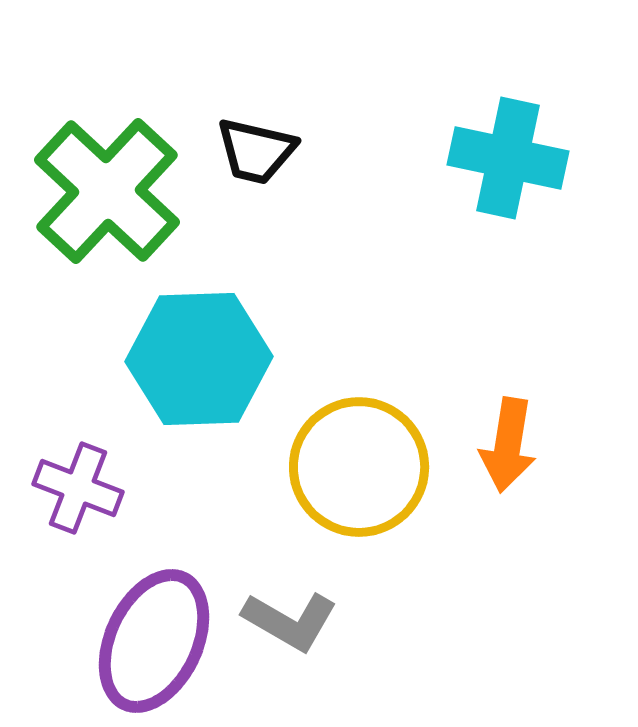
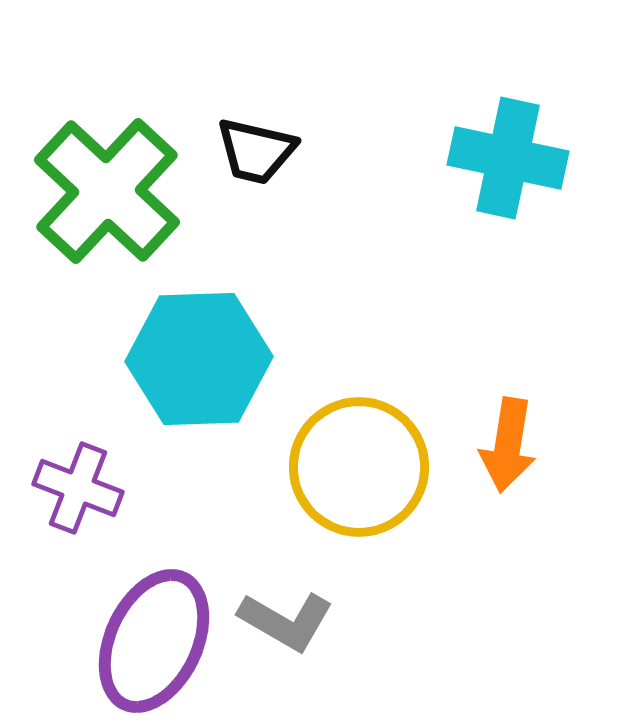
gray L-shape: moved 4 px left
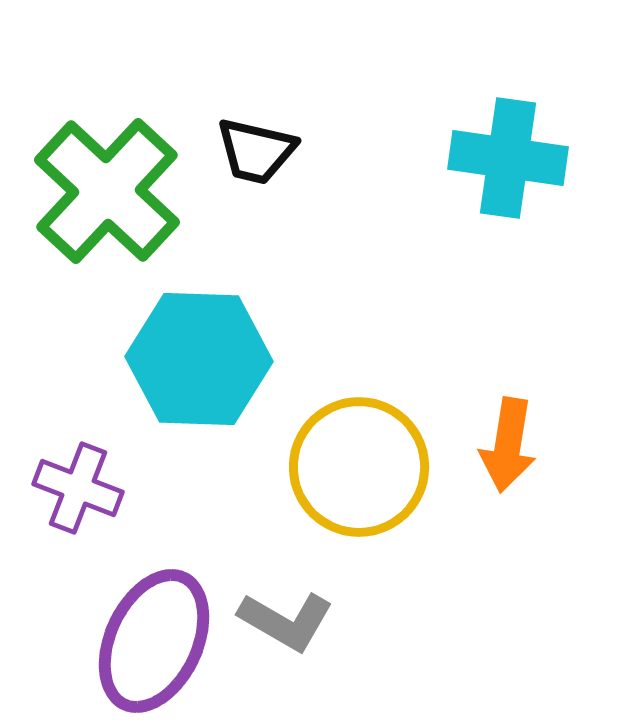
cyan cross: rotated 4 degrees counterclockwise
cyan hexagon: rotated 4 degrees clockwise
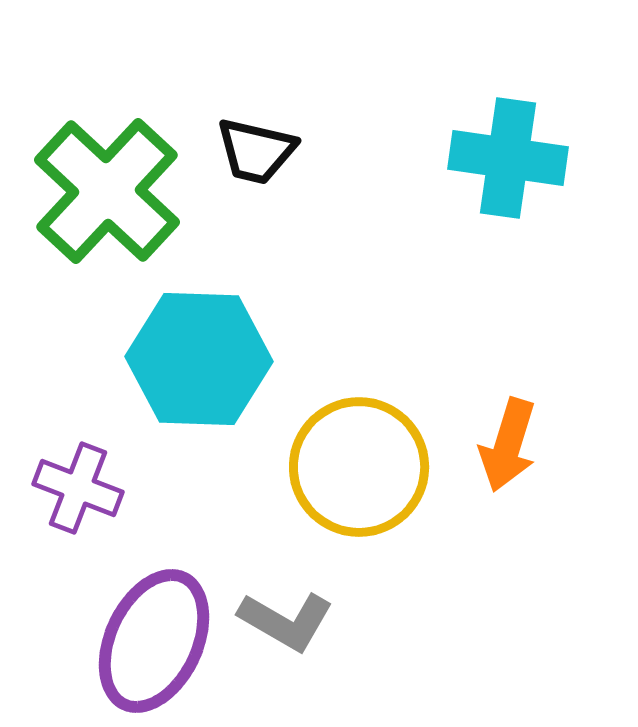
orange arrow: rotated 8 degrees clockwise
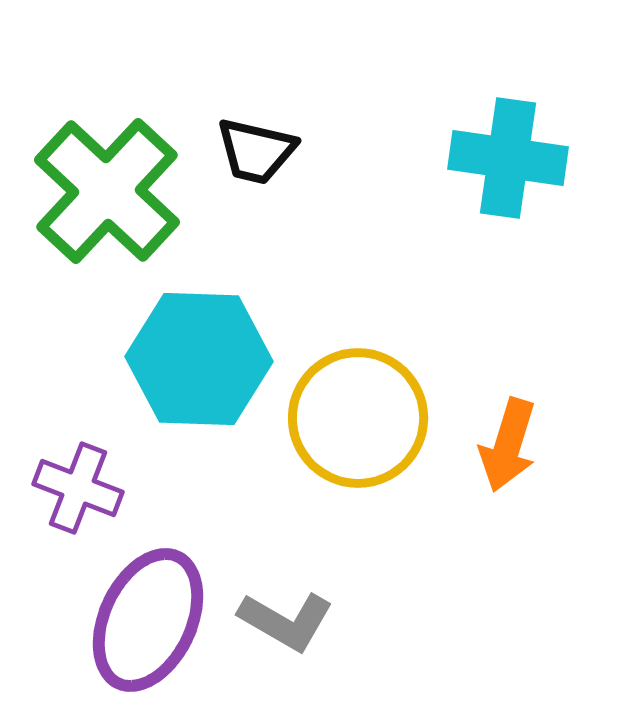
yellow circle: moved 1 px left, 49 px up
purple ellipse: moved 6 px left, 21 px up
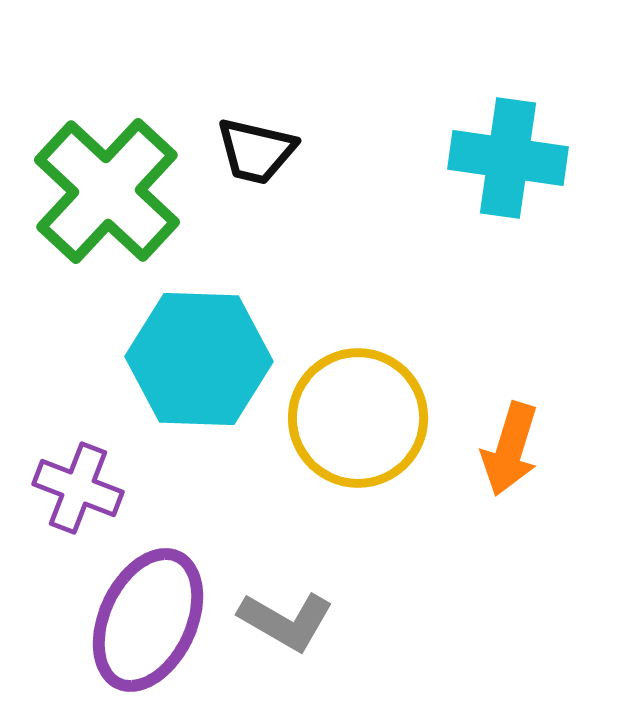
orange arrow: moved 2 px right, 4 px down
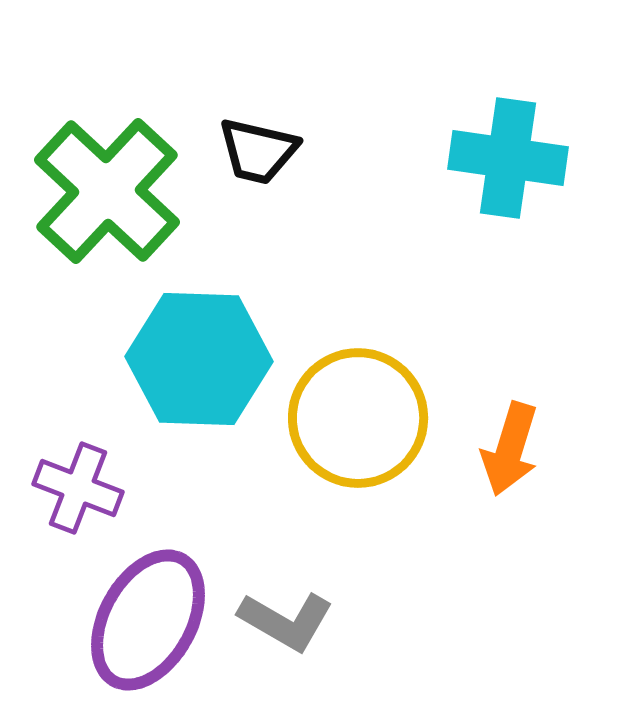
black trapezoid: moved 2 px right
purple ellipse: rotated 4 degrees clockwise
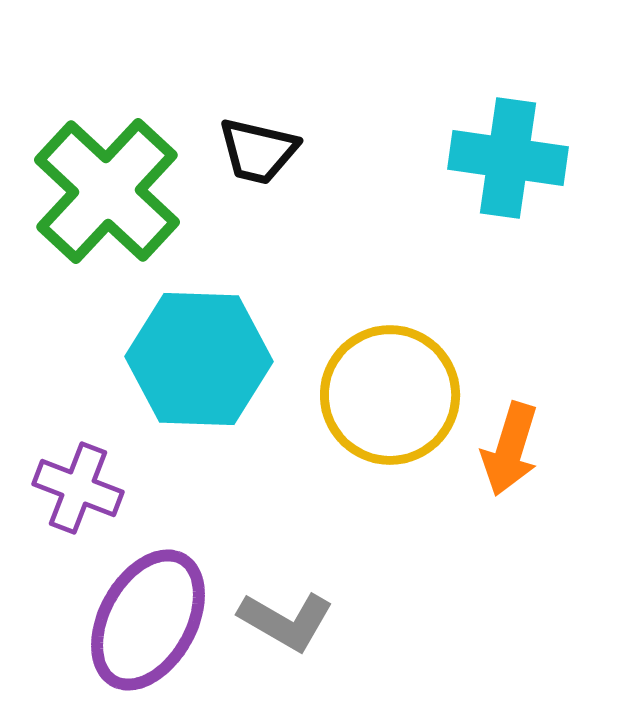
yellow circle: moved 32 px right, 23 px up
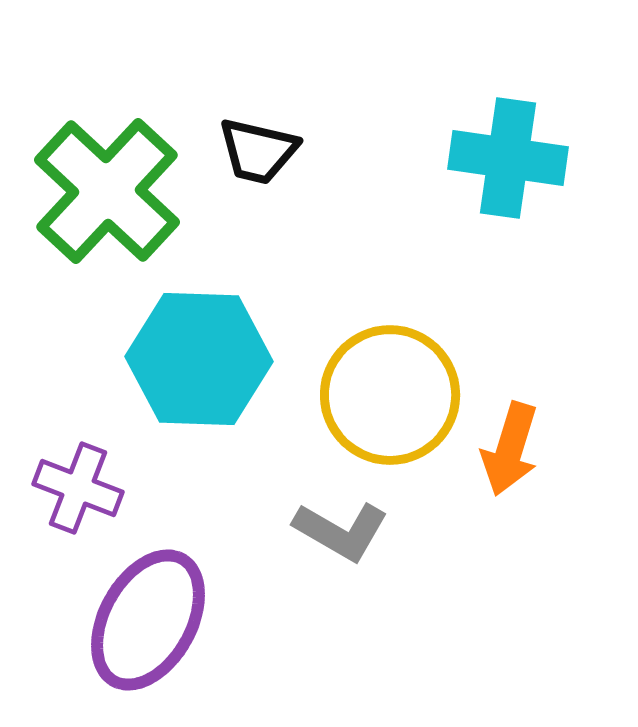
gray L-shape: moved 55 px right, 90 px up
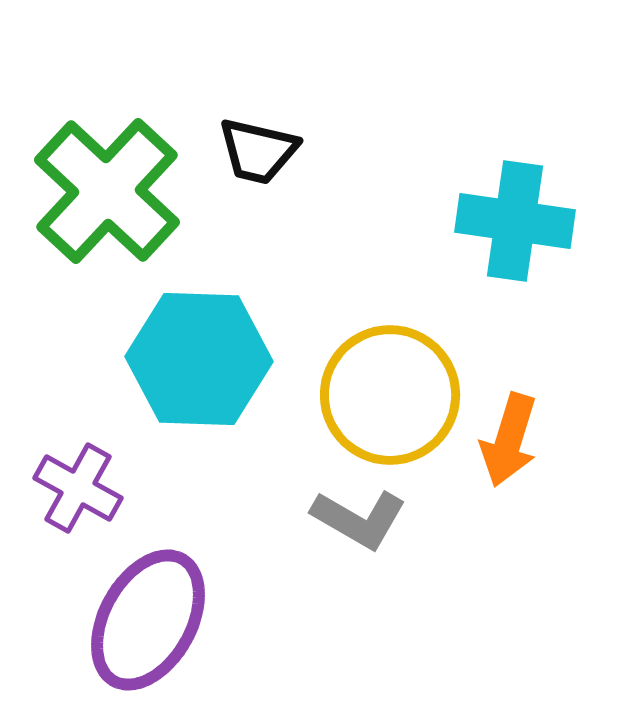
cyan cross: moved 7 px right, 63 px down
orange arrow: moved 1 px left, 9 px up
purple cross: rotated 8 degrees clockwise
gray L-shape: moved 18 px right, 12 px up
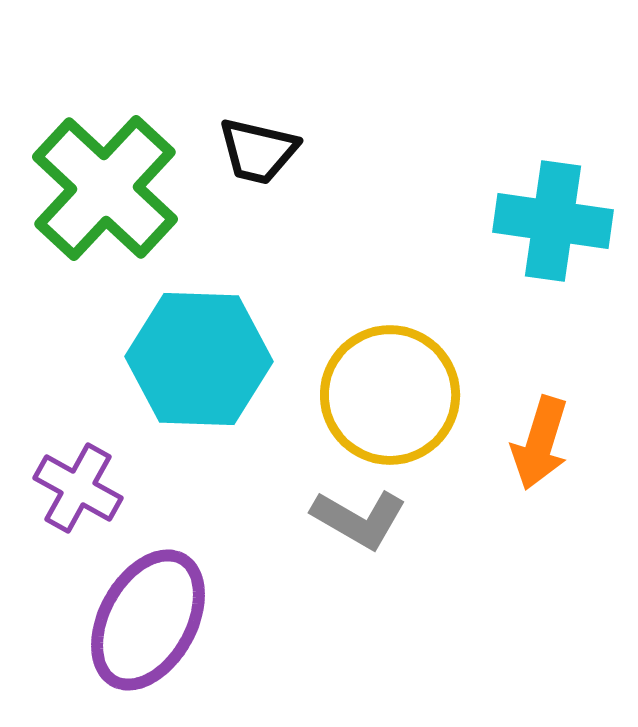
green cross: moved 2 px left, 3 px up
cyan cross: moved 38 px right
orange arrow: moved 31 px right, 3 px down
